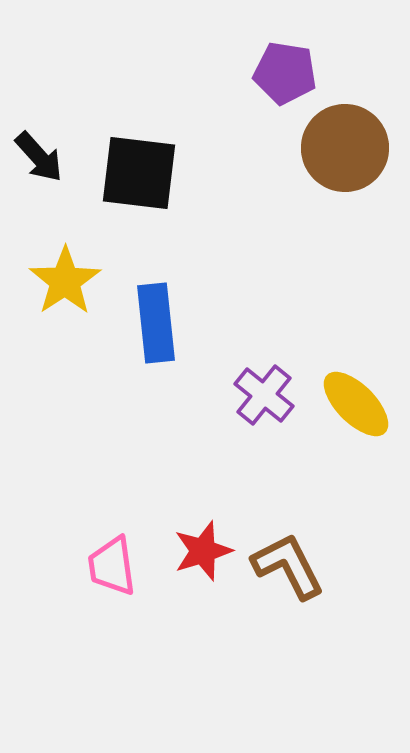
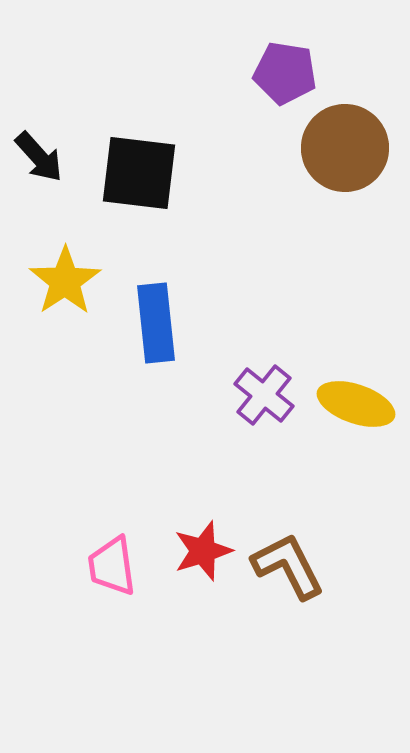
yellow ellipse: rotated 26 degrees counterclockwise
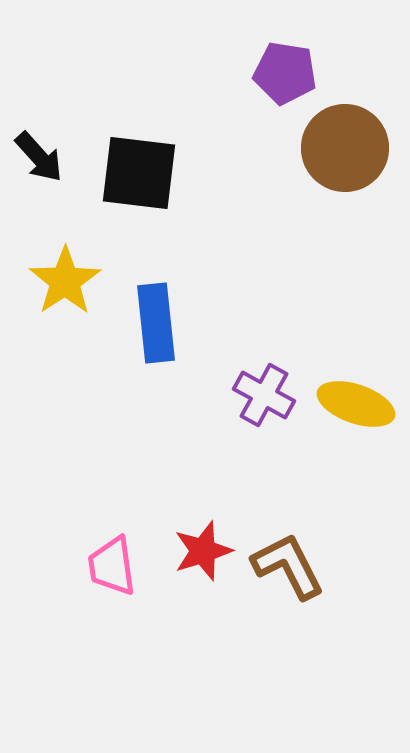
purple cross: rotated 10 degrees counterclockwise
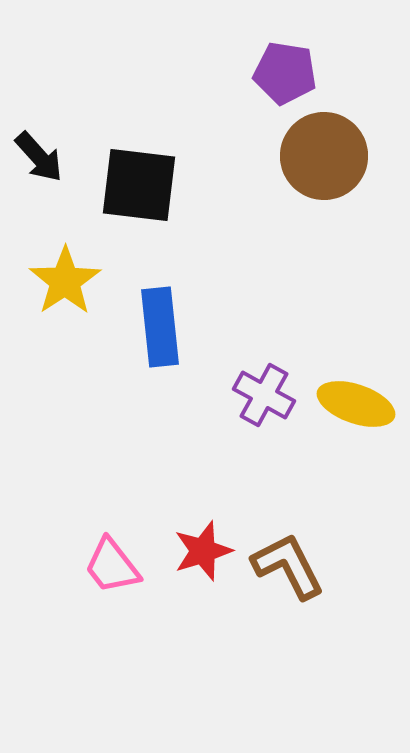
brown circle: moved 21 px left, 8 px down
black square: moved 12 px down
blue rectangle: moved 4 px right, 4 px down
pink trapezoid: rotated 30 degrees counterclockwise
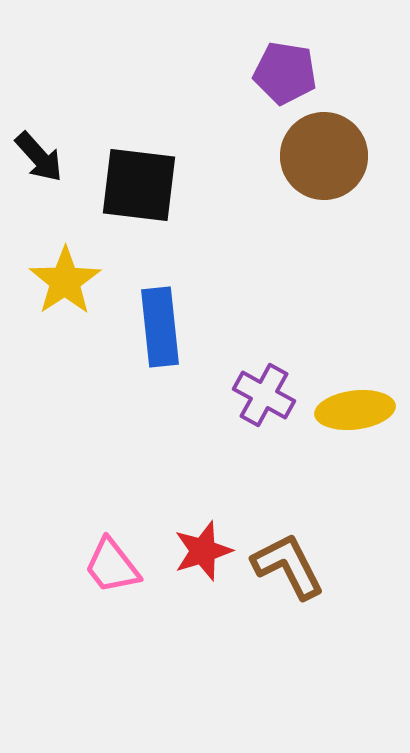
yellow ellipse: moved 1 px left, 6 px down; rotated 26 degrees counterclockwise
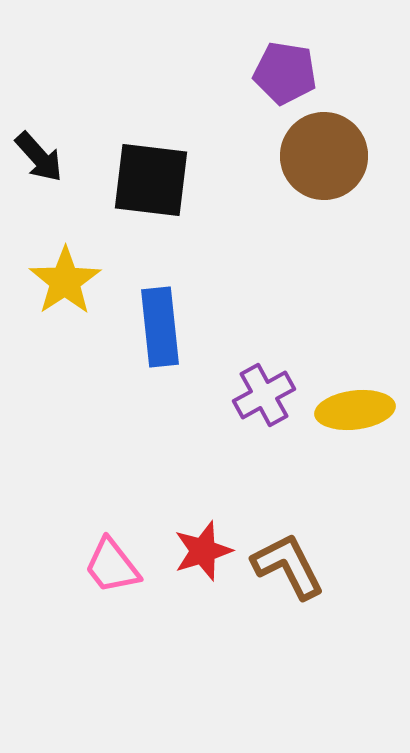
black square: moved 12 px right, 5 px up
purple cross: rotated 32 degrees clockwise
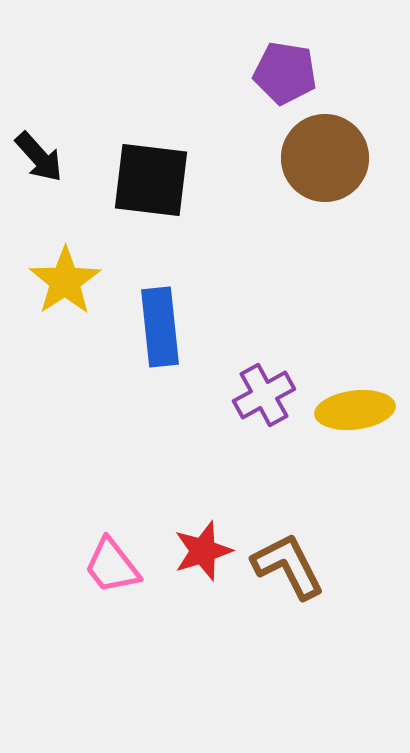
brown circle: moved 1 px right, 2 px down
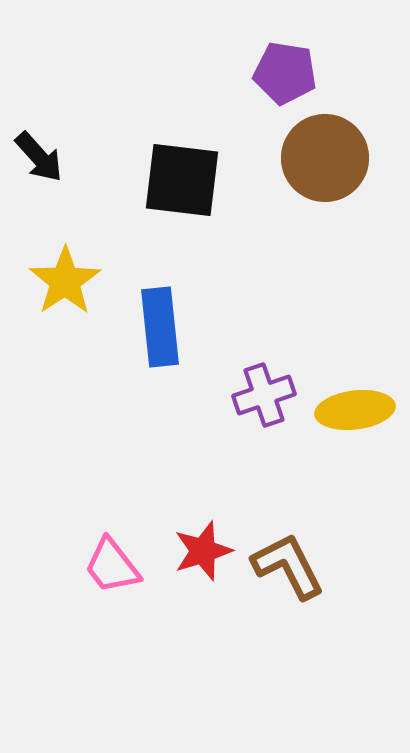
black square: moved 31 px right
purple cross: rotated 10 degrees clockwise
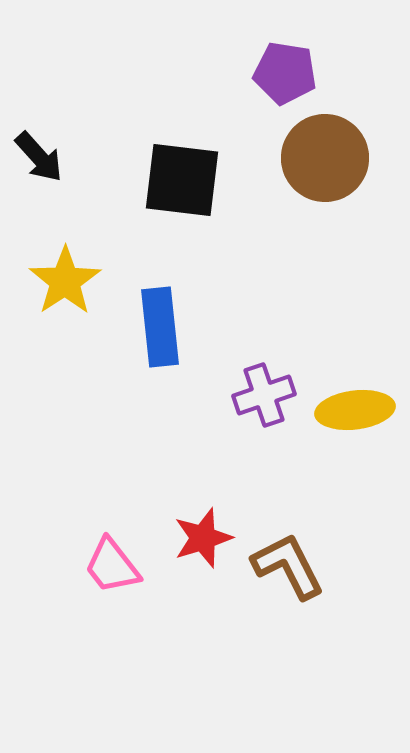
red star: moved 13 px up
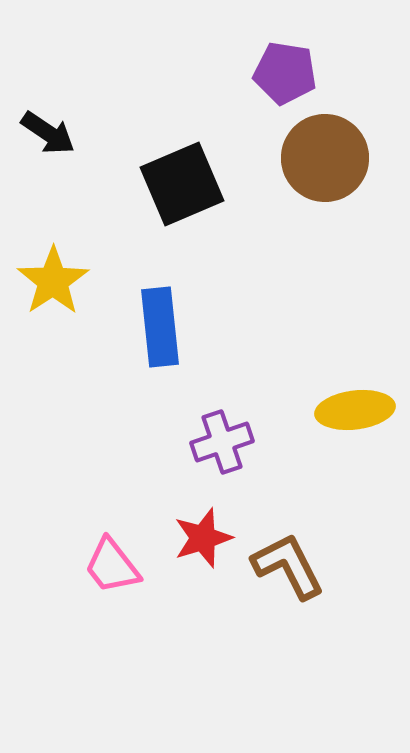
black arrow: moved 9 px right, 24 px up; rotated 14 degrees counterclockwise
black square: moved 4 px down; rotated 30 degrees counterclockwise
yellow star: moved 12 px left
purple cross: moved 42 px left, 47 px down
